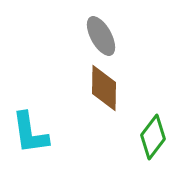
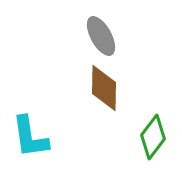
cyan L-shape: moved 4 px down
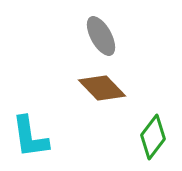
brown diamond: moved 2 px left; rotated 45 degrees counterclockwise
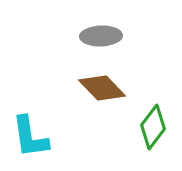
gray ellipse: rotated 63 degrees counterclockwise
green diamond: moved 10 px up
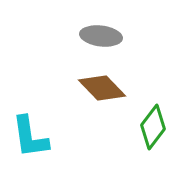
gray ellipse: rotated 9 degrees clockwise
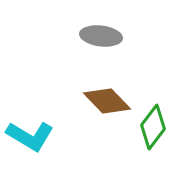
brown diamond: moved 5 px right, 13 px down
cyan L-shape: moved 1 px up; rotated 51 degrees counterclockwise
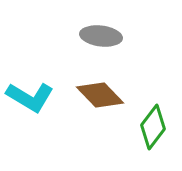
brown diamond: moved 7 px left, 6 px up
cyan L-shape: moved 39 px up
